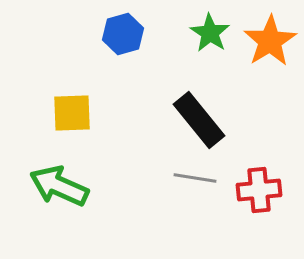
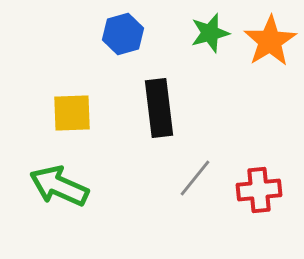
green star: rotated 24 degrees clockwise
black rectangle: moved 40 px left, 12 px up; rotated 32 degrees clockwise
gray line: rotated 60 degrees counterclockwise
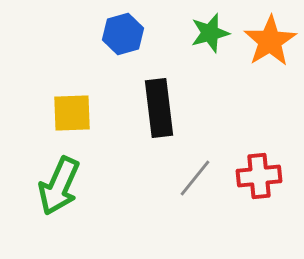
green arrow: rotated 90 degrees counterclockwise
red cross: moved 14 px up
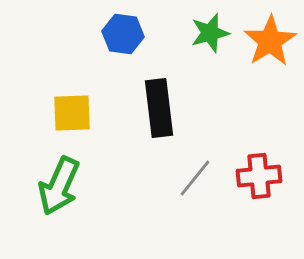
blue hexagon: rotated 24 degrees clockwise
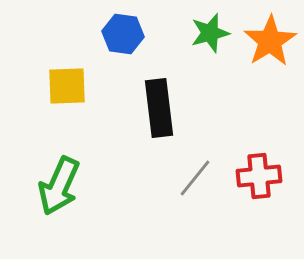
yellow square: moved 5 px left, 27 px up
